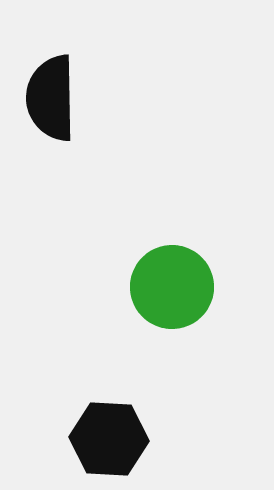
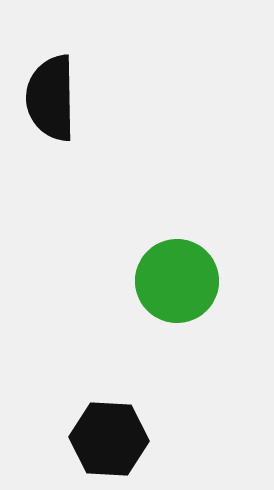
green circle: moved 5 px right, 6 px up
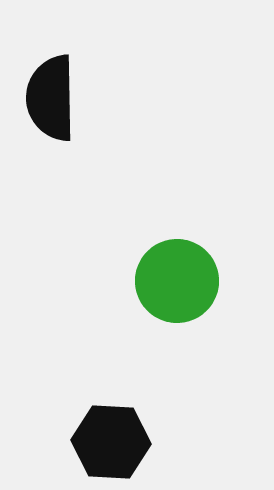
black hexagon: moved 2 px right, 3 px down
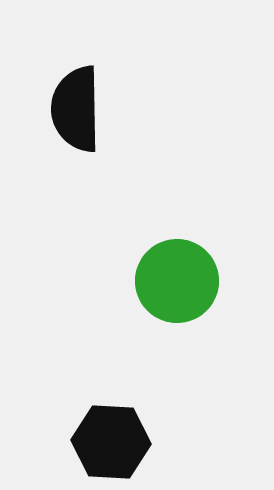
black semicircle: moved 25 px right, 11 px down
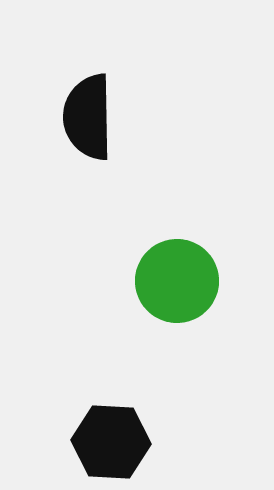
black semicircle: moved 12 px right, 8 px down
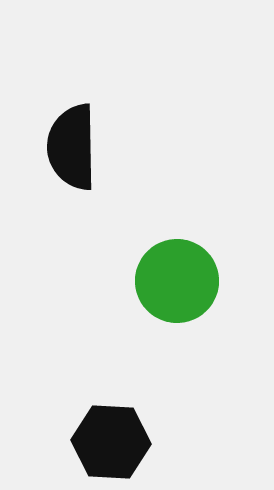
black semicircle: moved 16 px left, 30 px down
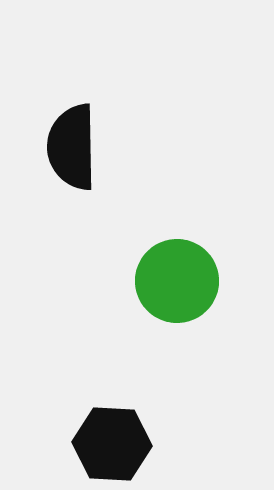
black hexagon: moved 1 px right, 2 px down
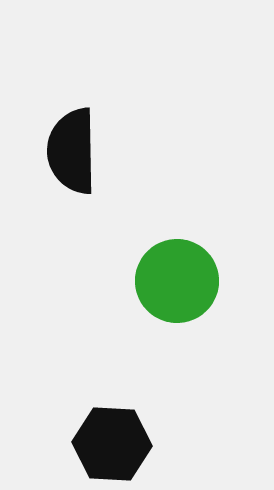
black semicircle: moved 4 px down
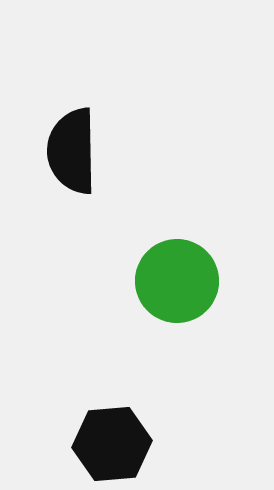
black hexagon: rotated 8 degrees counterclockwise
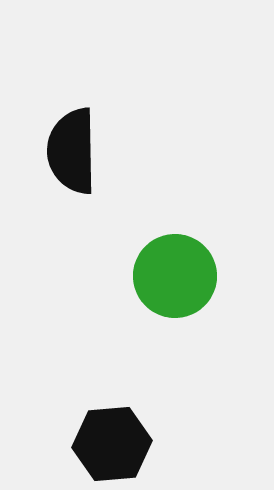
green circle: moved 2 px left, 5 px up
